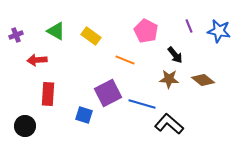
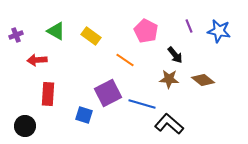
orange line: rotated 12 degrees clockwise
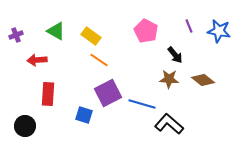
orange line: moved 26 px left
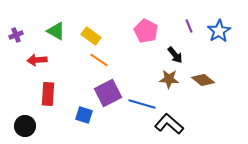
blue star: rotated 30 degrees clockwise
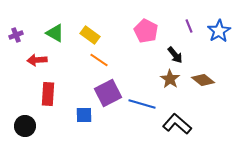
green triangle: moved 1 px left, 2 px down
yellow rectangle: moved 1 px left, 1 px up
brown star: moved 1 px right; rotated 30 degrees clockwise
blue square: rotated 18 degrees counterclockwise
black L-shape: moved 8 px right
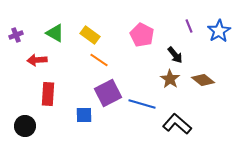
pink pentagon: moved 4 px left, 4 px down
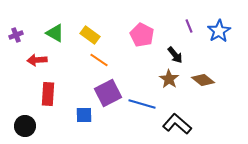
brown star: moved 1 px left
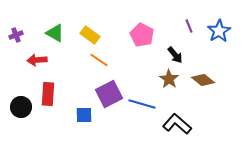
purple square: moved 1 px right, 1 px down
black circle: moved 4 px left, 19 px up
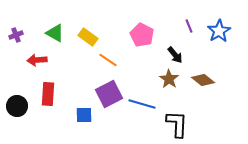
yellow rectangle: moved 2 px left, 2 px down
orange line: moved 9 px right
black circle: moved 4 px left, 1 px up
black L-shape: rotated 52 degrees clockwise
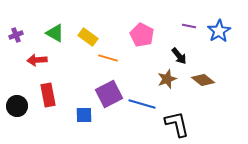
purple line: rotated 56 degrees counterclockwise
black arrow: moved 4 px right, 1 px down
orange line: moved 2 px up; rotated 18 degrees counterclockwise
brown star: moved 2 px left; rotated 18 degrees clockwise
red rectangle: moved 1 px down; rotated 15 degrees counterclockwise
black L-shape: rotated 16 degrees counterclockwise
